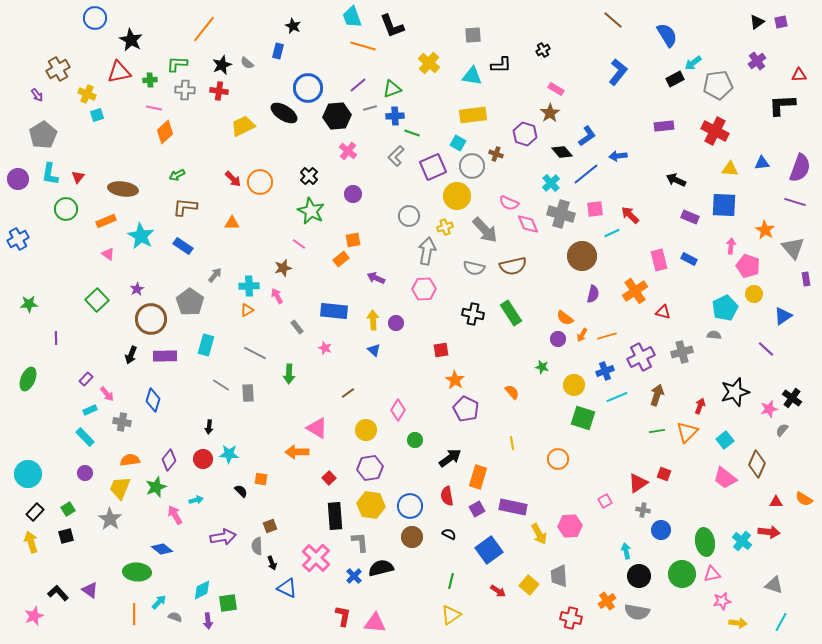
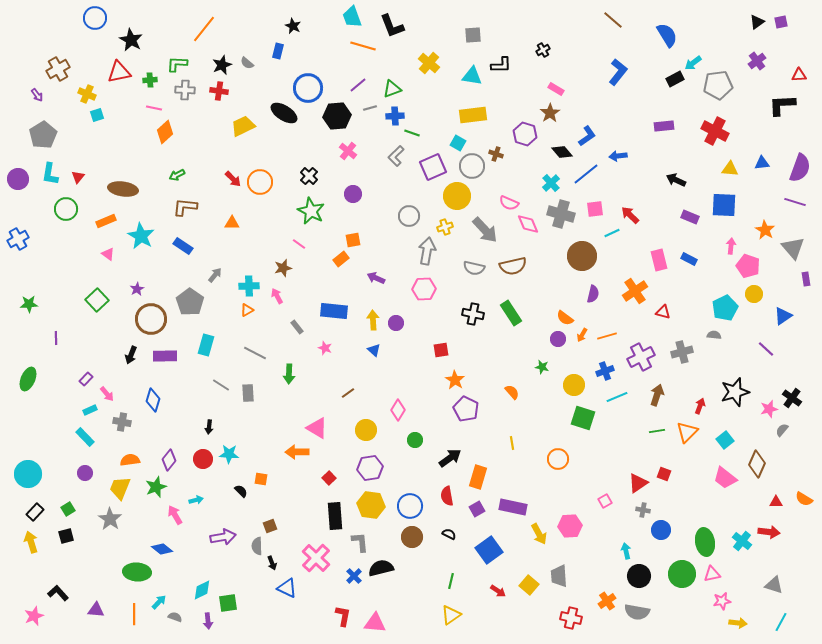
purple triangle at (90, 590): moved 6 px right, 20 px down; rotated 30 degrees counterclockwise
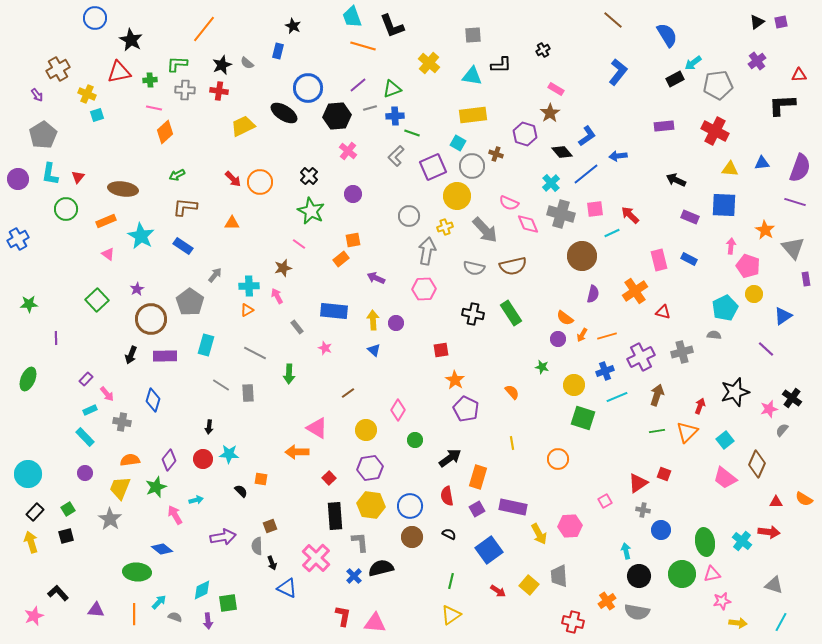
red cross at (571, 618): moved 2 px right, 4 px down
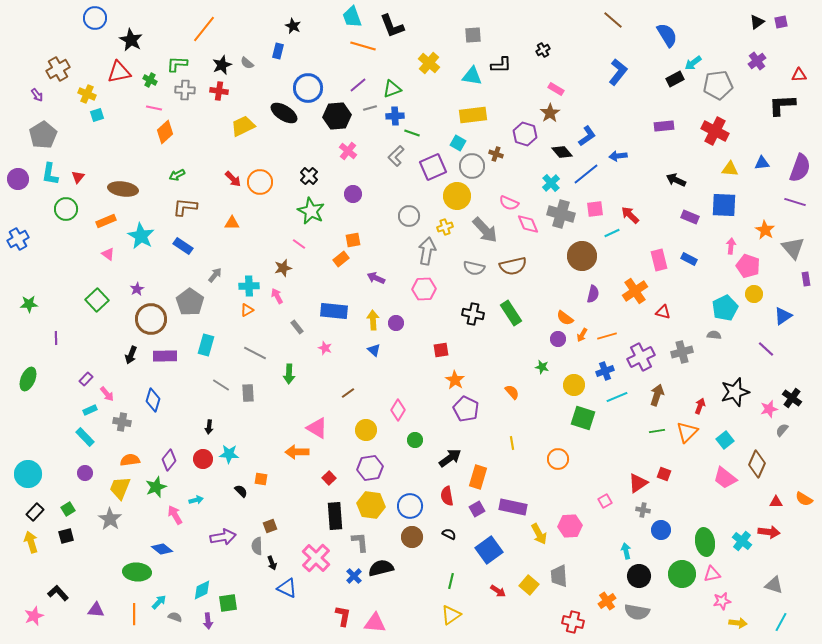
green cross at (150, 80): rotated 32 degrees clockwise
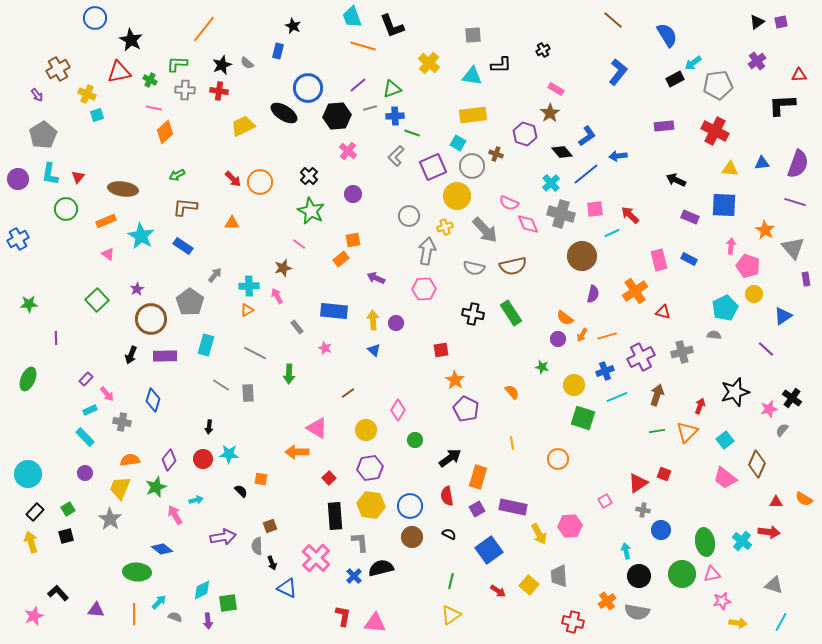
purple semicircle at (800, 168): moved 2 px left, 4 px up
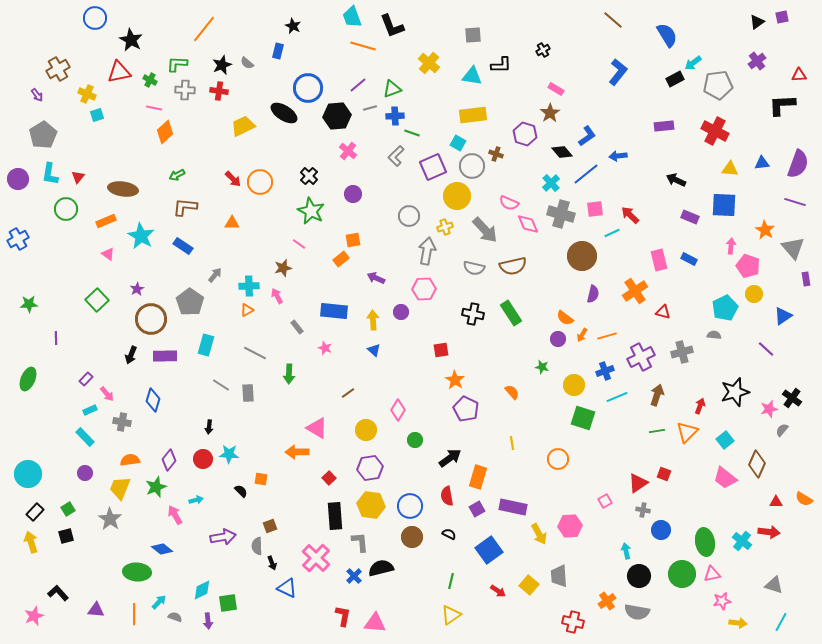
purple square at (781, 22): moved 1 px right, 5 px up
purple circle at (396, 323): moved 5 px right, 11 px up
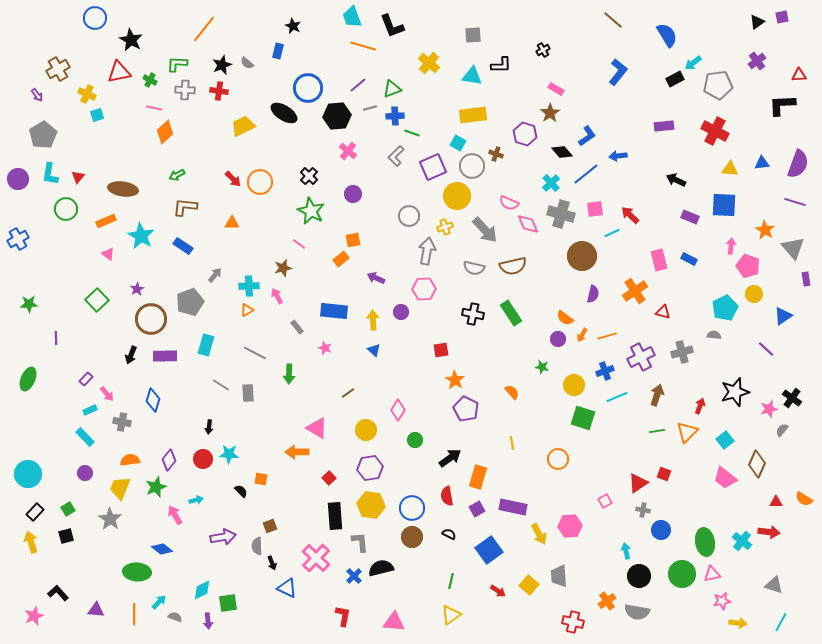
gray pentagon at (190, 302): rotated 16 degrees clockwise
blue circle at (410, 506): moved 2 px right, 2 px down
pink triangle at (375, 623): moved 19 px right, 1 px up
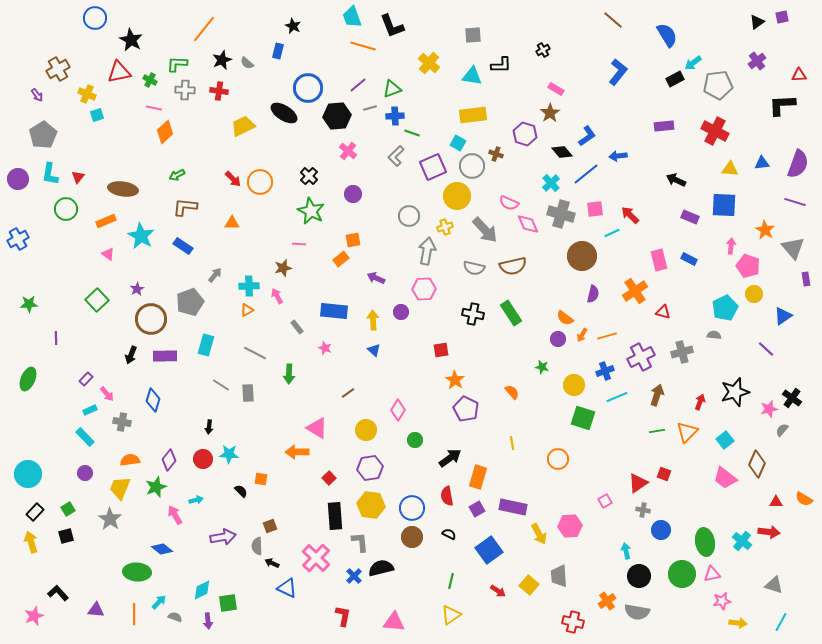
black star at (222, 65): moved 5 px up
pink line at (299, 244): rotated 32 degrees counterclockwise
red arrow at (700, 406): moved 4 px up
black arrow at (272, 563): rotated 136 degrees clockwise
